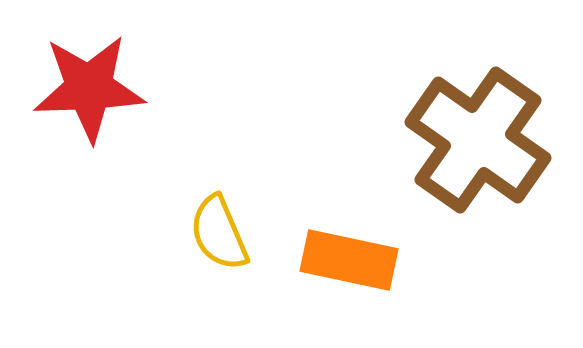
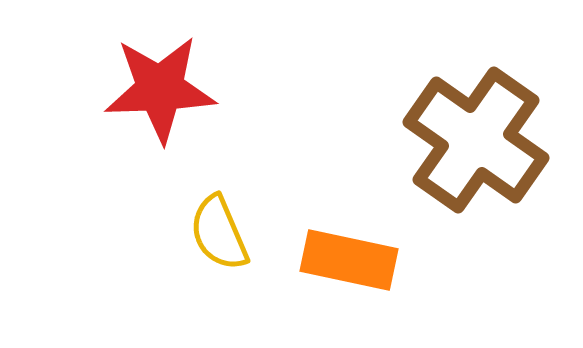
red star: moved 71 px right, 1 px down
brown cross: moved 2 px left
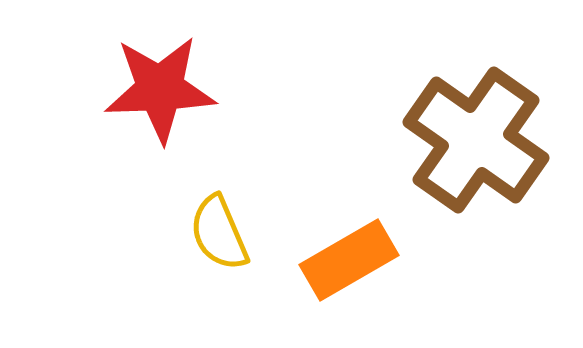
orange rectangle: rotated 42 degrees counterclockwise
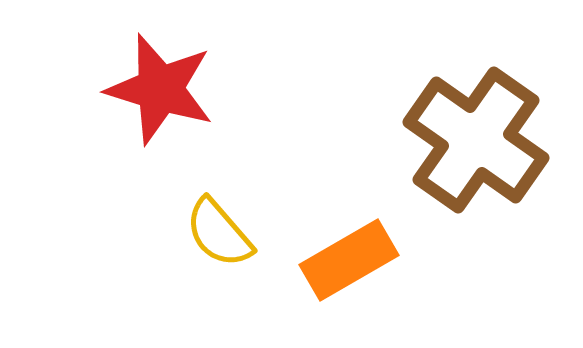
red star: rotated 19 degrees clockwise
yellow semicircle: rotated 18 degrees counterclockwise
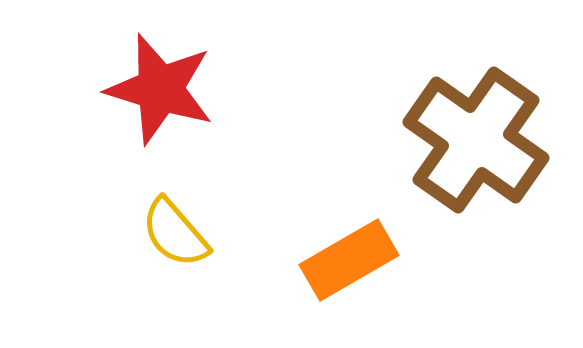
yellow semicircle: moved 44 px left
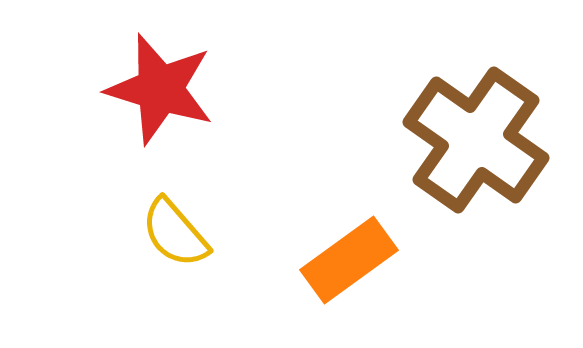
orange rectangle: rotated 6 degrees counterclockwise
